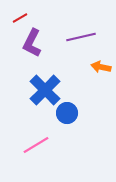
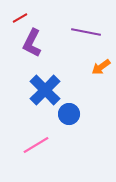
purple line: moved 5 px right, 5 px up; rotated 24 degrees clockwise
orange arrow: rotated 48 degrees counterclockwise
blue circle: moved 2 px right, 1 px down
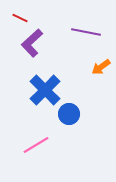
red line: rotated 56 degrees clockwise
purple L-shape: rotated 20 degrees clockwise
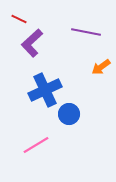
red line: moved 1 px left, 1 px down
blue cross: rotated 20 degrees clockwise
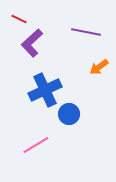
orange arrow: moved 2 px left
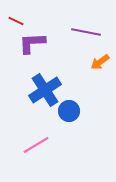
red line: moved 3 px left, 2 px down
purple L-shape: rotated 40 degrees clockwise
orange arrow: moved 1 px right, 5 px up
blue cross: rotated 8 degrees counterclockwise
blue circle: moved 3 px up
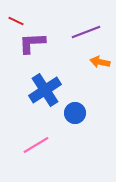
purple line: rotated 32 degrees counterclockwise
orange arrow: rotated 48 degrees clockwise
blue circle: moved 6 px right, 2 px down
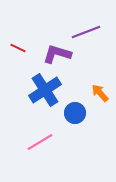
red line: moved 2 px right, 27 px down
purple L-shape: moved 25 px right, 11 px down; rotated 20 degrees clockwise
orange arrow: moved 31 px down; rotated 36 degrees clockwise
pink line: moved 4 px right, 3 px up
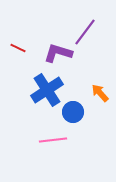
purple line: moved 1 px left; rotated 32 degrees counterclockwise
purple L-shape: moved 1 px right, 1 px up
blue cross: moved 2 px right
blue circle: moved 2 px left, 1 px up
pink line: moved 13 px right, 2 px up; rotated 24 degrees clockwise
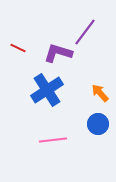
blue circle: moved 25 px right, 12 px down
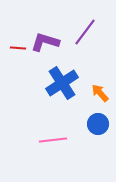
red line: rotated 21 degrees counterclockwise
purple L-shape: moved 13 px left, 11 px up
blue cross: moved 15 px right, 7 px up
